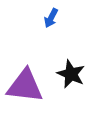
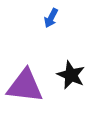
black star: moved 1 px down
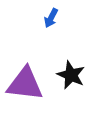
purple triangle: moved 2 px up
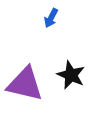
purple triangle: rotated 6 degrees clockwise
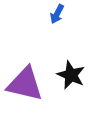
blue arrow: moved 6 px right, 4 px up
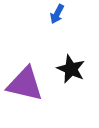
black star: moved 6 px up
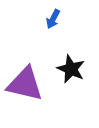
blue arrow: moved 4 px left, 5 px down
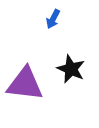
purple triangle: rotated 6 degrees counterclockwise
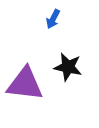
black star: moved 3 px left, 2 px up; rotated 12 degrees counterclockwise
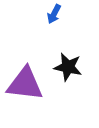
blue arrow: moved 1 px right, 5 px up
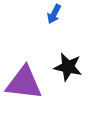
purple triangle: moved 1 px left, 1 px up
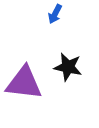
blue arrow: moved 1 px right
